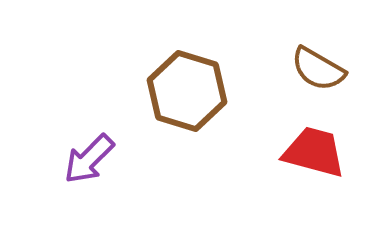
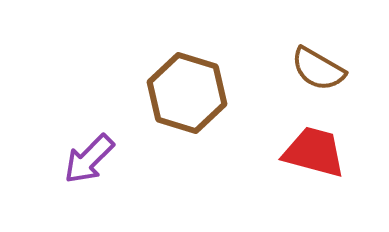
brown hexagon: moved 2 px down
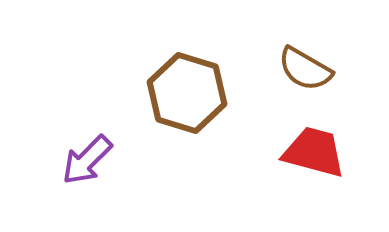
brown semicircle: moved 13 px left
purple arrow: moved 2 px left, 1 px down
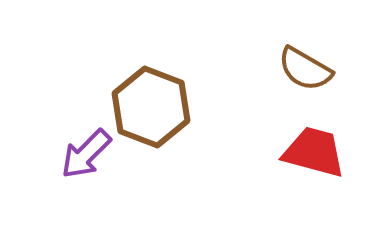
brown hexagon: moved 36 px left, 14 px down; rotated 4 degrees clockwise
purple arrow: moved 1 px left, 6 px up
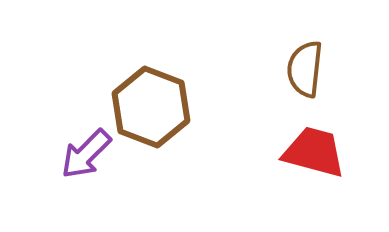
brown semicircle: rotated 66 degrees clockwise
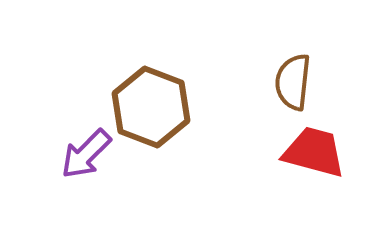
brown semicircle: moved 12 px left, 13 px down
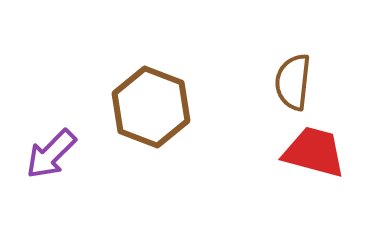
purple arrow: moved 35 px left
